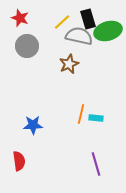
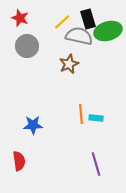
orange line: rotated 18 degrees counterclockwise
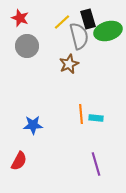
gray semicircle: rotated 64 degrees clockwise
red semicircle: rotated 36 degrees clockwise
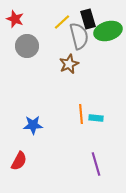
red star: moved 5 px left, 1 px down
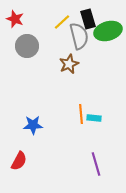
cyan rectangle: moved 2 px left
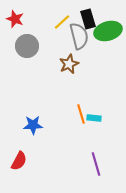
orange line: rotated 12 degrees counterclockwise
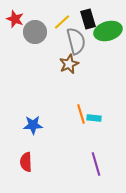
gray semicircle: moved 3 px left, 5 px down
gray circle: moved 8 px right, 14 px up
red semicircle: moved 7 px right, 1 px down; rotated 150 degrees clockwise
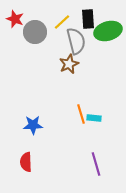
black rectangle: rotated 12 degrees clockwise
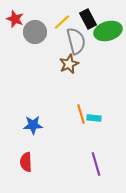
black rectangle: rotated 24 degrees counterclockwise
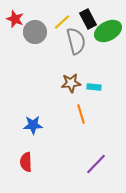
green ellipse: rotated 12 degrees counterclockwise
brown star: moved 2 px right, 19 px down; rotated 18 degrees clockwise
cyan rectangle: moved 31 px up
purple line: rotated 60 degrees clockwise
